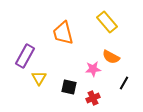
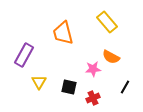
purple rectangle: moved 1 px left, 1 px up
yellow triangle: moved 4 px down
black line: moved 1 px right, 4 px down
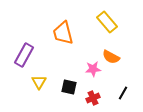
black line: moved 2 px left, 6 px down
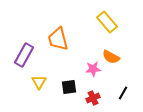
orange trapezoid: moved 5 px left, 6 px down
black square: rotated 21 degrees counterclockwise
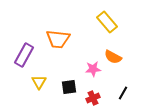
orange trapezoid: rotated 70 degrees counterclockwise
orange semicircle: moved 2 px right
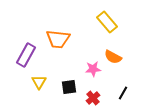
purple rectangle: moved 2 px right
red cross: rotated 16 degrees counterclockwise
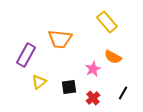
orange trapezoid: moved 2 px right
pink star: rotated 21 degrees counterclockwise
yellow triangle: rotated 21 degrees clockwise
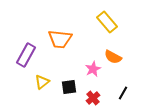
yellow triangle: moved 3 px right
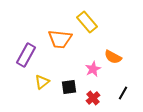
yellow rectangle: moved 20 px left
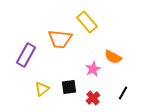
yellow triangle: moved 7 px down
